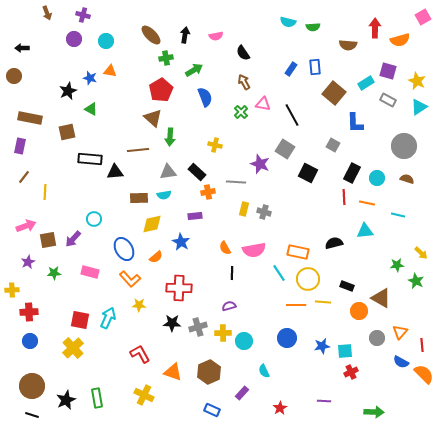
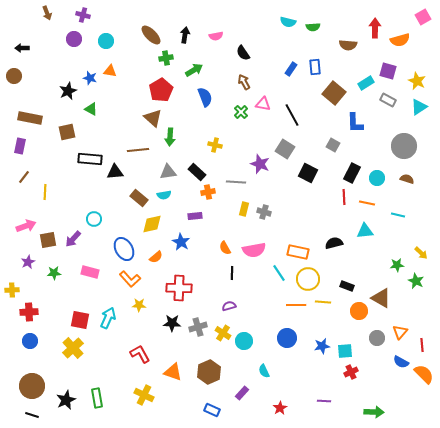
brown rectangle at (139, 198): rotated 42 degrees clockwise
yellow cross at (223, 333): rotated 35 degrees clockwise
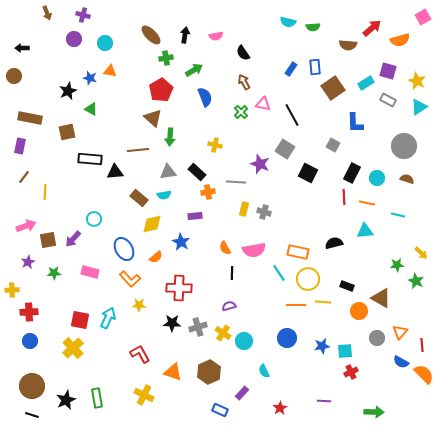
red arrow at (375, 28): moved 3 px left; rotated 48 degrees clockwise
cyan circle at (106, 41): moved 1 px left, 2 px down
brown square at (334, 93): moved 1 px left, 5 px up; rotated 15 degrees clockwise
blue rectangle at (212, 410): moved 8 px right
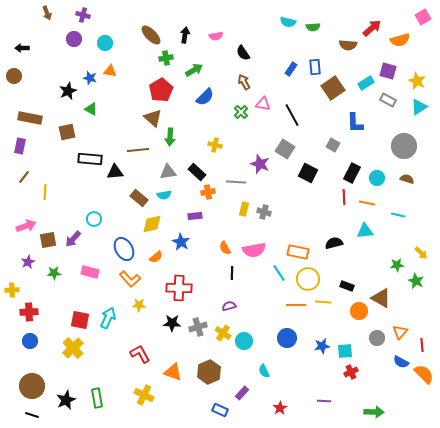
blue semicircle at (205, 97): rotated 66 degrees clockwise
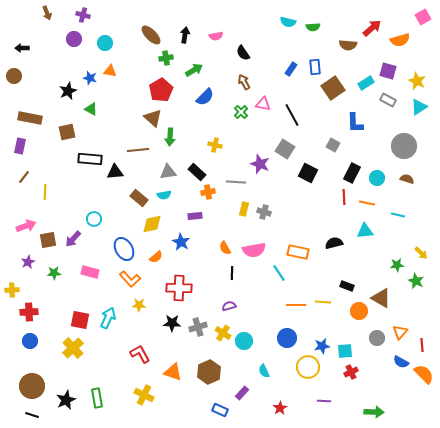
yellow circle at (308, 279): moved 88 px down
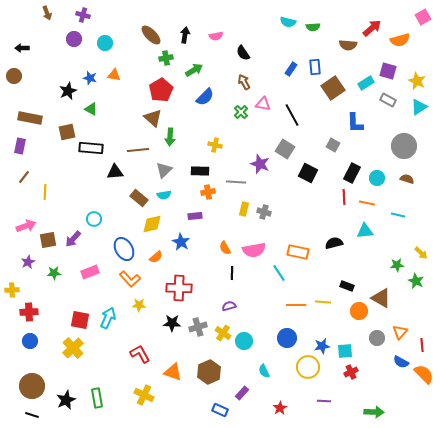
orange triangle at (110, 71): moved 4 px right, 4 px down
black rectangle at (90, 159): moved 1 px right, 11 px up
gray triangle at (168, 172): moved 4 px left, 2 px up; rotated 36 degrees counterclockwise
black rectangle at (197, 172): moved 3 px right, 1 px up; rotated 42 degrees counterclockwise
pink rectangle at (90, 272): rotated 36 degrees counterclockwise
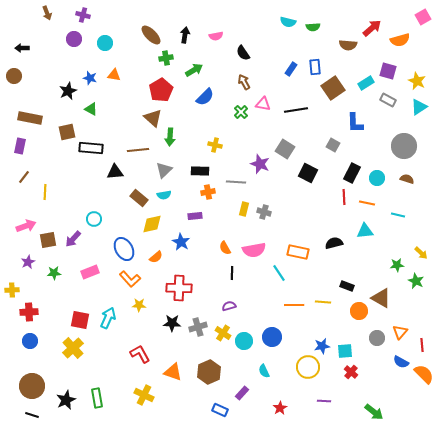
black line at (292, 115): moved 4 px right, 5 px up; rotated 70 degrees counterclockwise
orange line at (296, 305): moved 2 px left
blue circle at (287, 338): moved 15 px left, 1 px up
red cross at (351, 372): rotated 24 degrees counterclockwise
green arrow at (374, 412): rotated 36 degrees clockwise
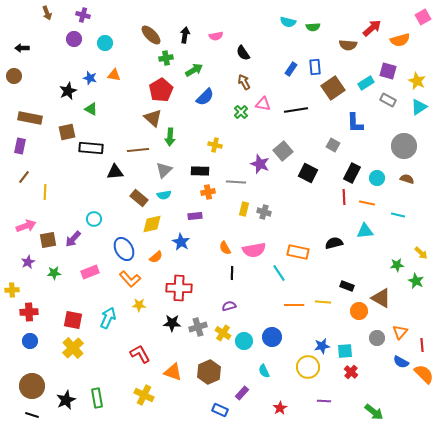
gray square at (285, 149): moved 2 px left, 2 px down; rotated 18 degrees clockwise
red square at (80, 320): moved 7 px left
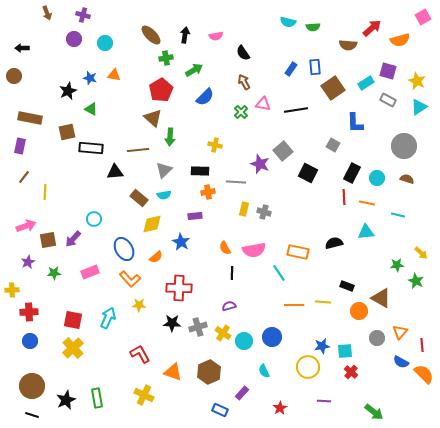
cyan triangle at (365, 231): moved 1 px right, 1 px down
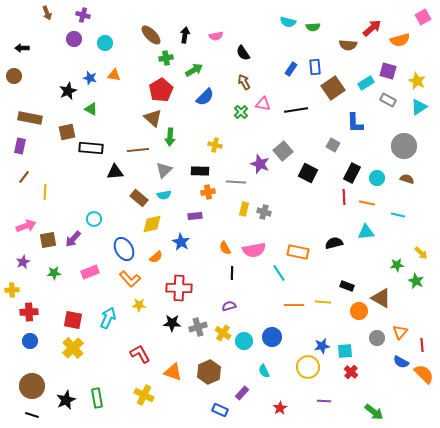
purple star at (28, 262): moved 5 px left
